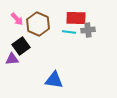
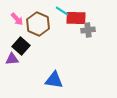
cyan line: moved 7 px left, 21 px up; rotated 24 degrees clockwise
black square: rotated 12 degrees counterclockwise
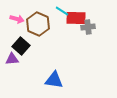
pink arrow: rotated 32 degrees counterclockwise
gray cross: moved 3 px up
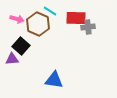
cyan line: moved 12 px left
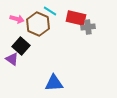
red rectangle: rotated 12 degrees clockwise
purple triangle: rotated 40 degrees clockwise
blue triangle: moved 3 px down; rotated 12 degrees counterclockwise
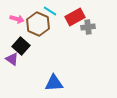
red rectangle: moved 1 px left, 1 px up; rotated 42 degrees counterclockwise
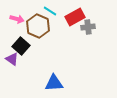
brown hexagon: moved 2 px down
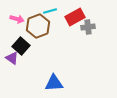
cyan line: rotated 48 degrees counterclockwise
brown hexagon: rotated 15 degrees clockwise
purple triangle: moved 1 px up
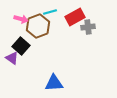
cyan line: moved 1 px down
pink arrow: moved 4 px right
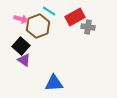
cyan line: moved 1 px left, 1 px up; rotated 48 degrees clockwise
gray cross: rotated 16 degrees clockwise
purple triangle: moved 12 px right, 2 px down
